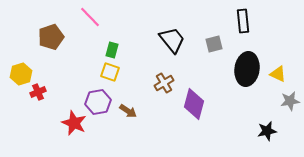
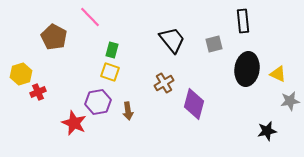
brown pentagon: moved 3 px right; rotated 25 degrees counterclockwise
brown arrow: rotated 48 degrees clockwise
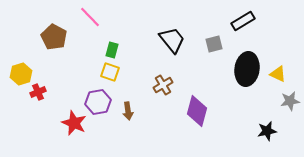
black rectangle: rotated 65 degrees clockwise
brown cross: moved 1 px left, 2 px down
purple diamond: moved 3 px right, 7 px down
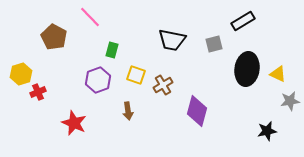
black trapezoid: rotated 140 degrees clockwise
yellow square: moved 26 px right, 3 px down
purple hexagon: moved 22 px up; rotated 10 degrees counterclockwise
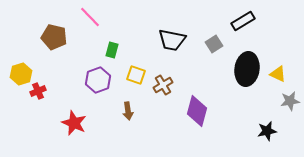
brown pentagon: rotated 15 degrees counterclockwise
gray square: rotated 18 degrees counterclockwise
red cross: moved 1 px up
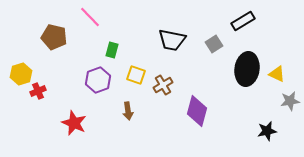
yellow triangle: moved 1 px left
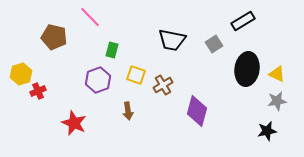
gray star: moved 13 px left
